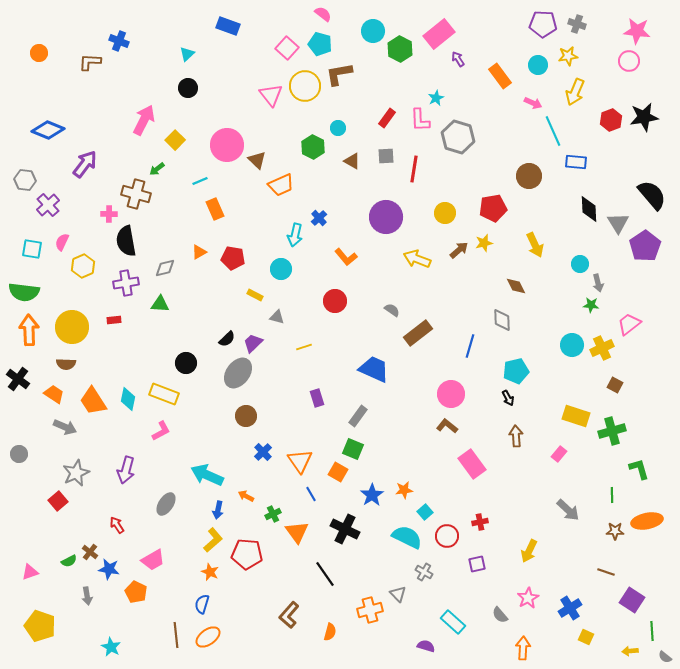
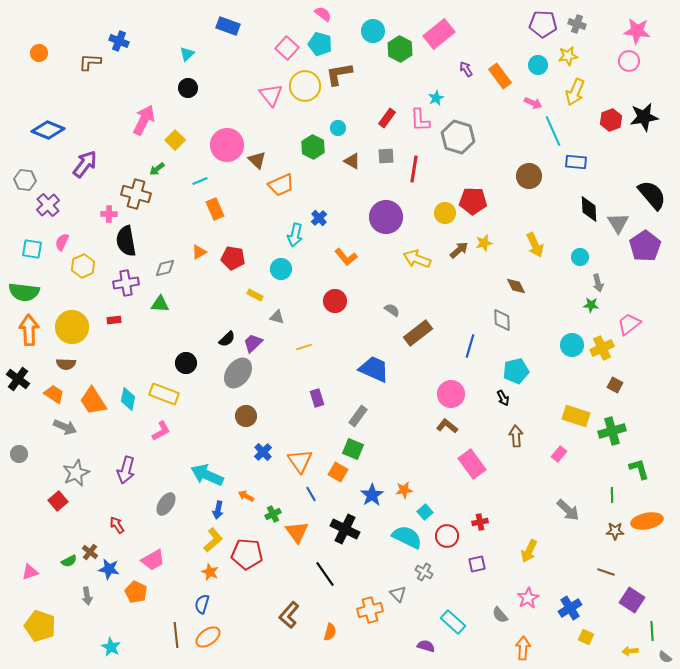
purple arrow at (458, 59): moved 8 px right, 10 px down
red pentagon at (493, 208): moved 20 px left, 7 px up; rotated 12 degrees clockwise
cyan circle at (580, 264): moved 7 px up
black arrow at (508, 398): moved 5 px left
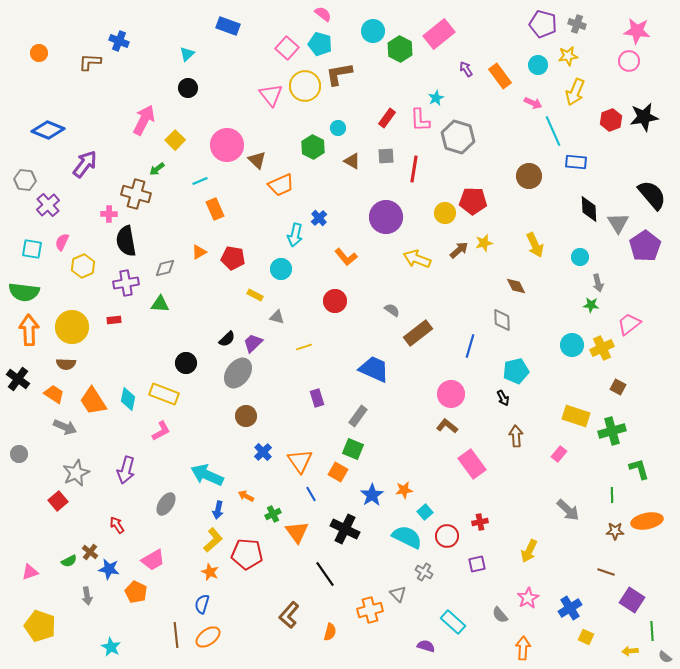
purple pentagon at (543, 24): rotated 12 degrees clockwise
brown square at (615, 385): moved 3 px right, 2 px down
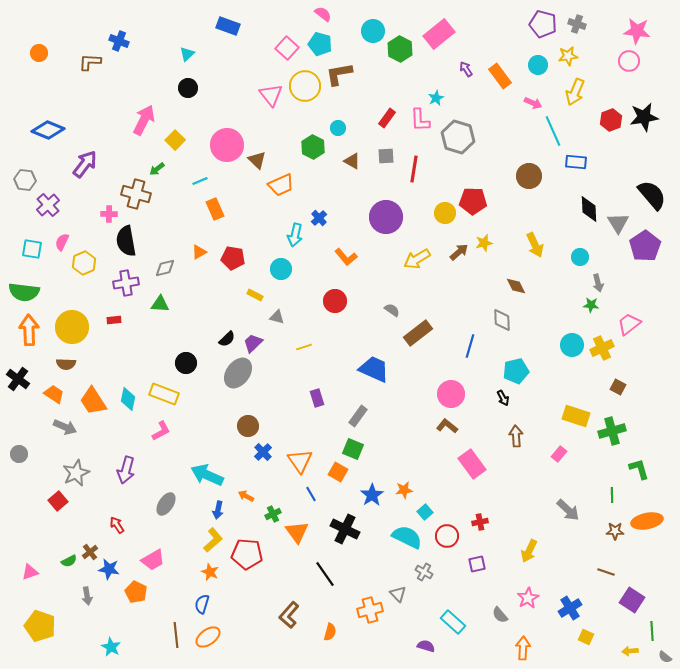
brown arrow at (459, 250): moved 2 px down
yellow arrow at (417, 259): rotated 52 degrees counterclockwise
yellow hexagon at (83, 266): moved 1 px right, 3 px up
brown circle at (246, 416): moved 2 px right, 10 px down
brown cross at (90, 552): rotated 14 degrees clockwise
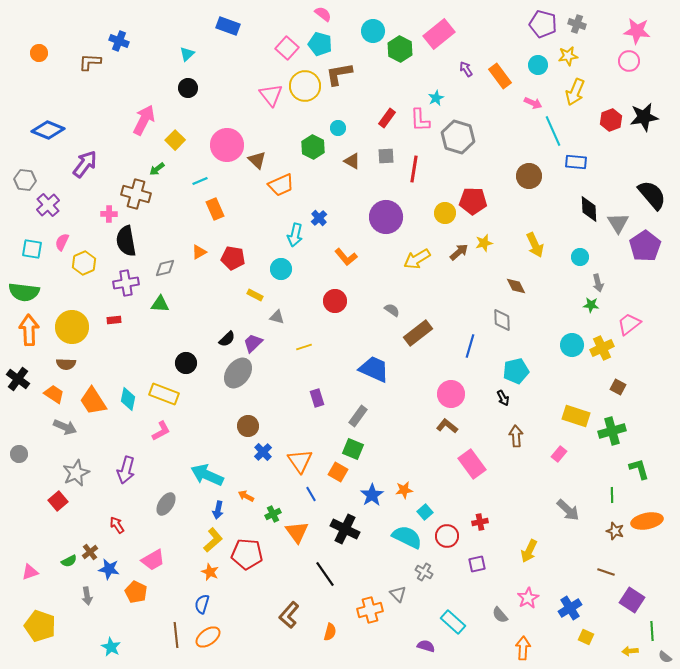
brown star at (615, 531): rotated 18 degrees clockwise
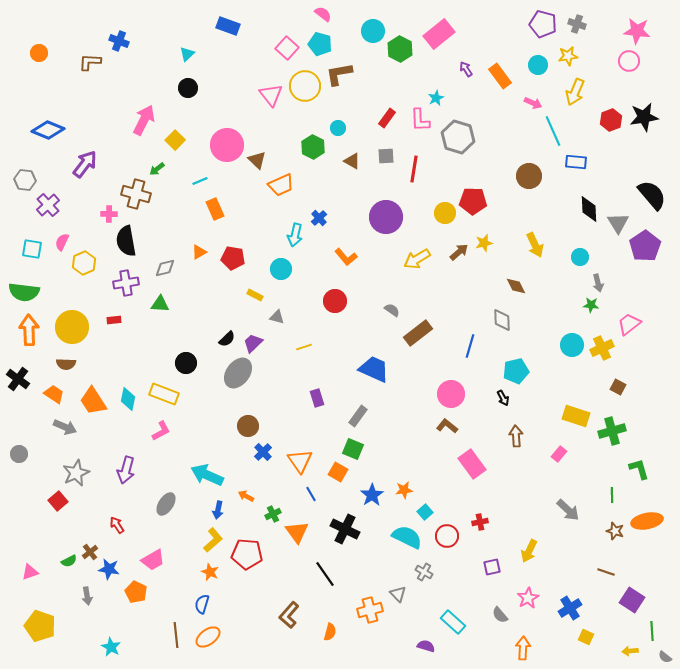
purple square at (477, 564): moved 15 px right, 3 px down
